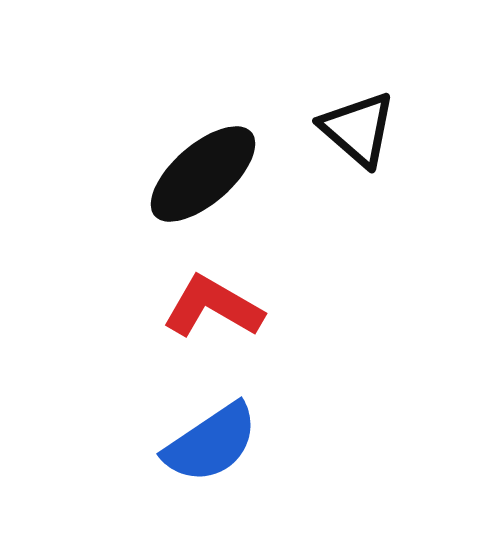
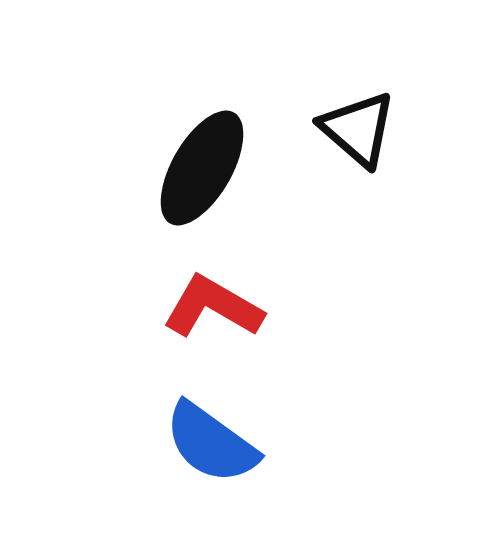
black ellipse: moved 1 px left, 6 px up; rotated 19 degrees counterclockwise
blue semicircle: rotated 70 degrees clockwise
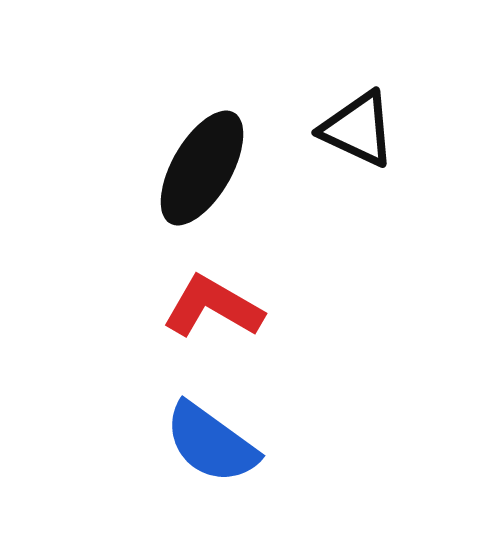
black triangle: rotated 16 degrees counterclockwise
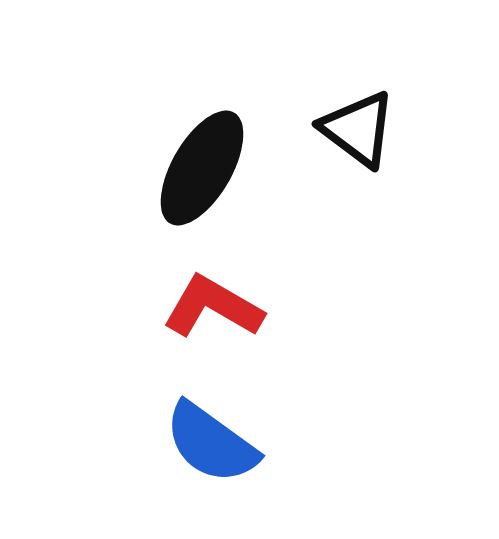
black triangle: rotated 12 degrees clockwise
